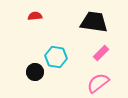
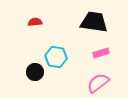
red semicircle: moved 6 px down
pink rectangle: rotated 28 degrees clockwise
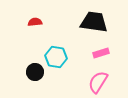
pink semicircle: moved 1 px up; rotated 20 degrees counterclockwise
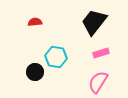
black trapezoid: rotated 60 degrees counterclockwise
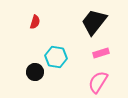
red semicircle: rotated 112 degrees clockwise
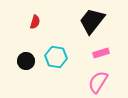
black trapezoid: moved 2 px left, 1 px up
black circle: moved 9 px left, 11 px up
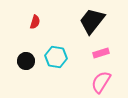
pink semicircle: moved 3 px right
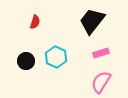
cyan hexagon: rotated 15 degrees clockwise
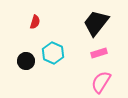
black trapezoid: moved 4 px right, 2 px down
pink rectangle: moved 2 px left
cyan hexagon: moved 3 px left, 4 px up
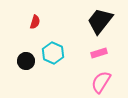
black trapezoid: moved 4 px right, 2 px up
